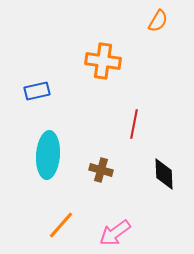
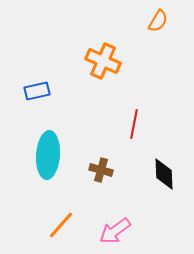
orange cross: rotated 16 degrees clockwise
pink arrow: moved 2 px up
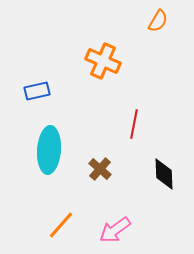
cyan ellipse: moved 1 px right, 5 px up
brown cross: moved 1 px left, 1 px up; rotated 25 degrees clockwise
pink arrow: moved 1 px up
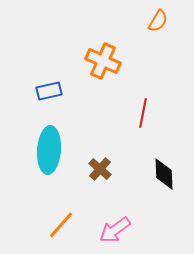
blue rectangle: moved 12 px right
red line: moved 9 px right, 11 px up
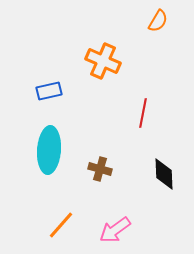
brown cross: rotated 25 degrees counterclockwise
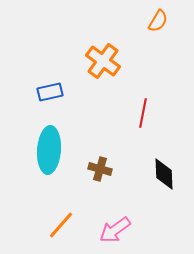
orange cross: rotated 12 degrees clockwise
blue rectangle: moved 1 px right, 1 px down
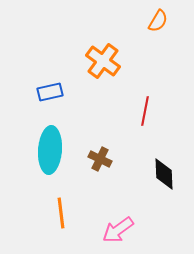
red line: moved 2 px right, 2 px up
cyan ellipse: moved 1 px right
brown cross: moved 10 px up; rotated 10 degrees clockwise
orange line: moved 12 px up; rotated 48 degrees counterclockwise
pink arrow: moved 3 px right
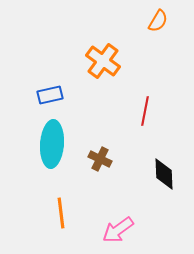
blue rectangle: moved 3 px down
cyan ellipse: moved 2 px right, 6 px up
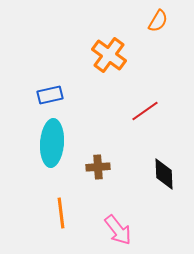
orange cross: moved 6 px right, 6 px up
red line: rotated 44 degrees clockwise
cyan ellipse: moved 1 px up
brown cross: moved 2 px left, 8 px down; rotated 30 degrees counterclockwise
pink arrow: rotated 92 degrees counterclockwise
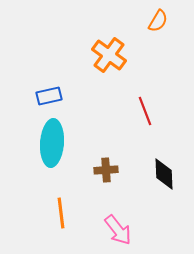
blue rectangle: moved 1 px left, 1 px down
red line: rotated 76 degrees counterclockwise
brown cross: moved 8 px right, 3 px down
